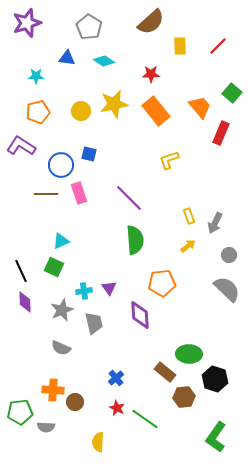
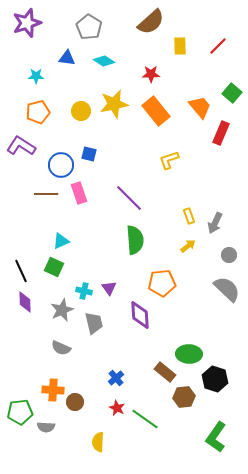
cyan cross at (84, 291): rotated 21 degrees clockwise
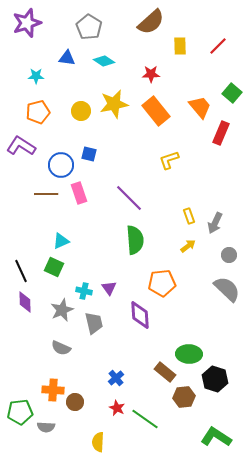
green L-shape at (216, 437): rotated 88 degrees clockwise
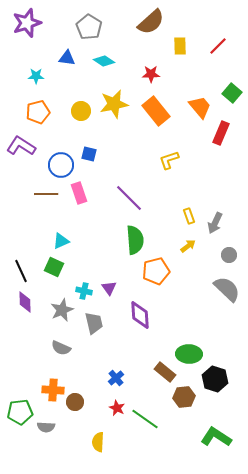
orange pentagon at (162, 283): moved 6 px left, 12 px up; rotated 8 degrees counterclockwise
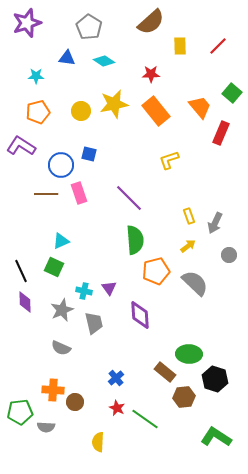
gray semicircle at (227, 289): moved 32 px left, 6 px up
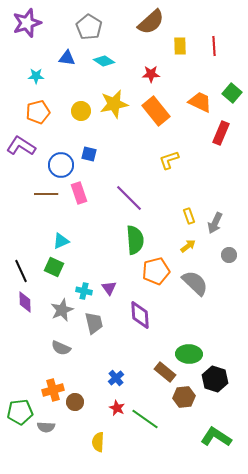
red line at (218, 46): moved 4 px left; rotated 48 degrees counterclockwise
orange trapezoid at (200, 107): moved 5 px up; rotated 25 degrees counterclockwise
orange cross at (53, 390): rotated 20 degrees counterclockwise
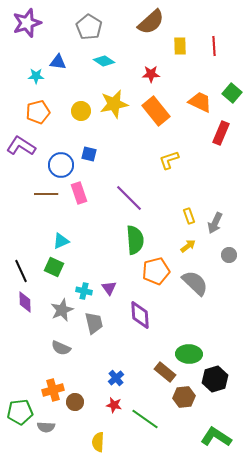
blue triangle at (67, 58): moved 9 px left, 4 px down
black hexagon at (215, 379): rotated 25 degrees clockwise
red star at (117, 408): moved 3 px left, 3 px up; rotated 14 degrees counterclockwise
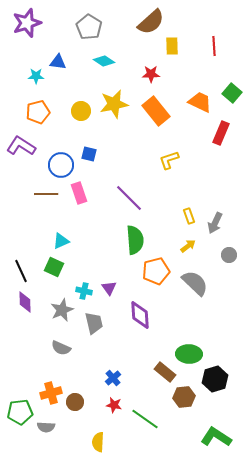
yellow rectangle at (180, 46): moved 8 px left
blue cross at (116, 378): moved 3 px left
orange cross at (53, 390): moved 2 px left, 3 px down
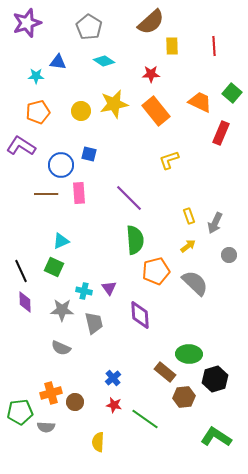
pink rectangle at (79, 193): rotated 15 degrees clockwise
gray star at (62, 310): rotated 25 degrees clockwise
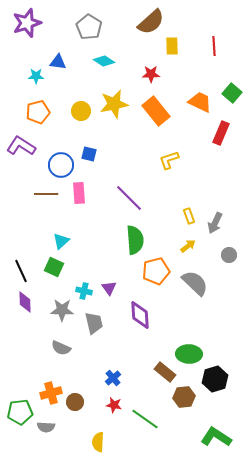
cyan triangle at (61, 241): rotated 18 degrees counterclockwise
